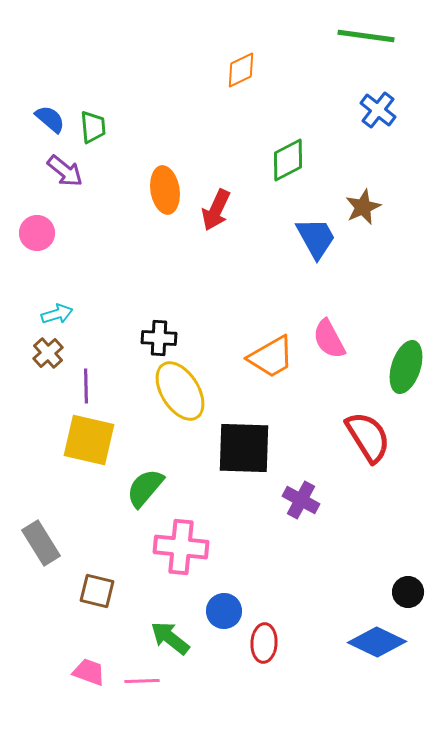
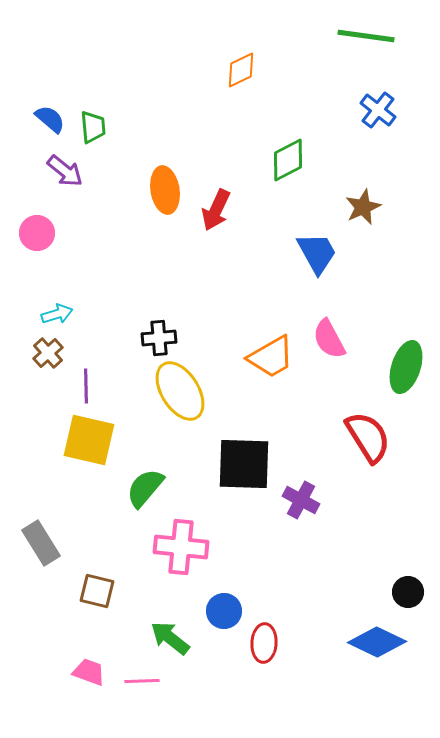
blue trapezoid: moved 1 px right, 15 px down
black cross: rotated 8 degrees counterclockwise
black square: moved 16 px down
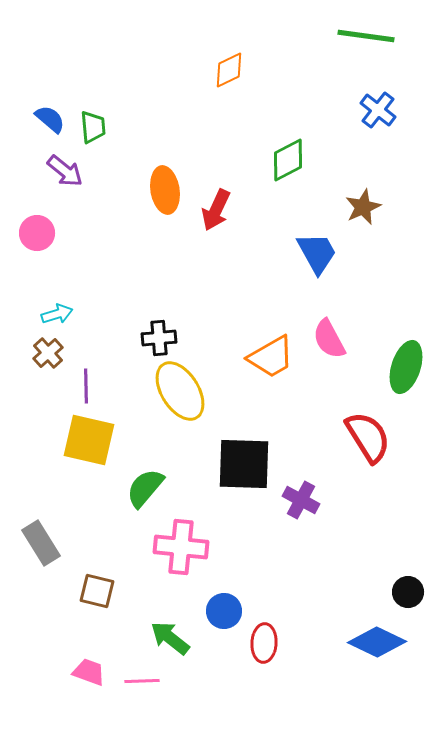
orange diamond: moved 12 px left
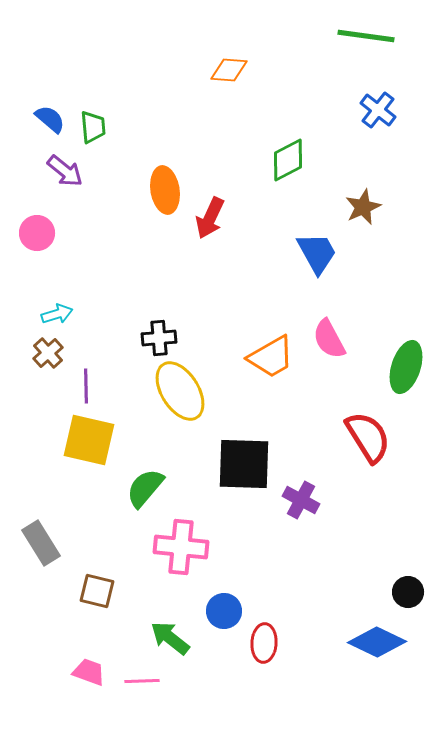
orange diamond: rotated 30 degrees clockwise
red arrow: moved 6 px left, 8 px down
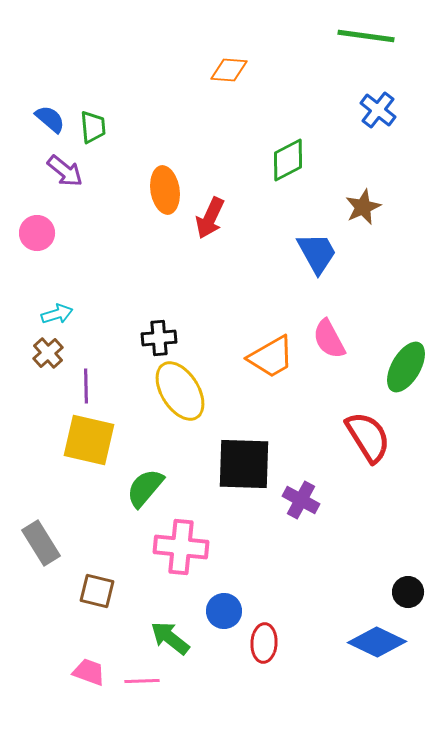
green ellipse: rotated 12 degrees clockwise
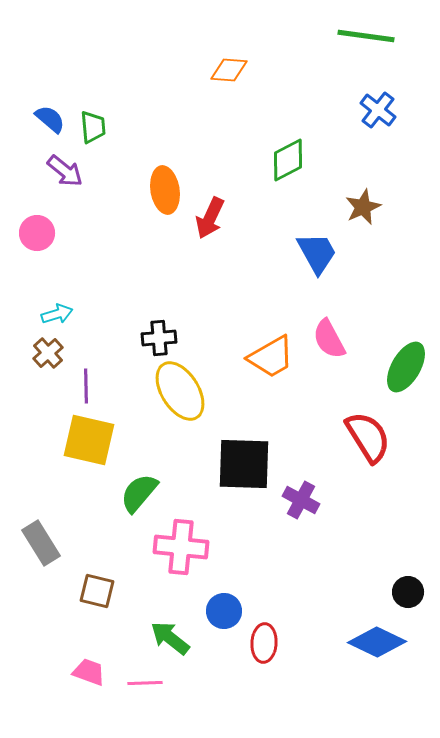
green semicircle: moved 6 px left, 5 px down
pink line: moved 3 px right, 2 px down
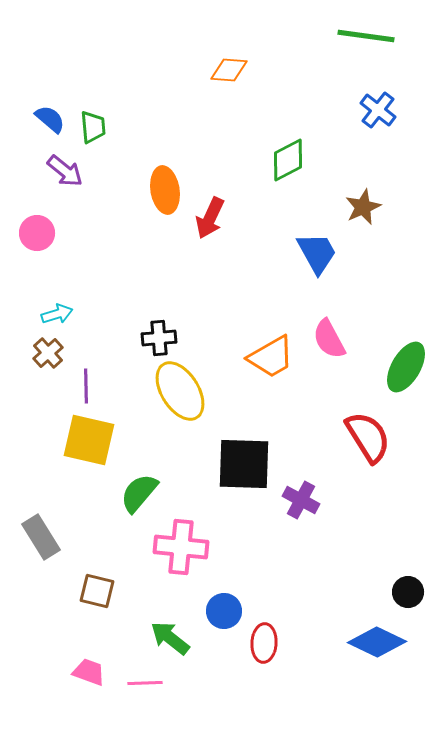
gray rectangle: moved 6 px up
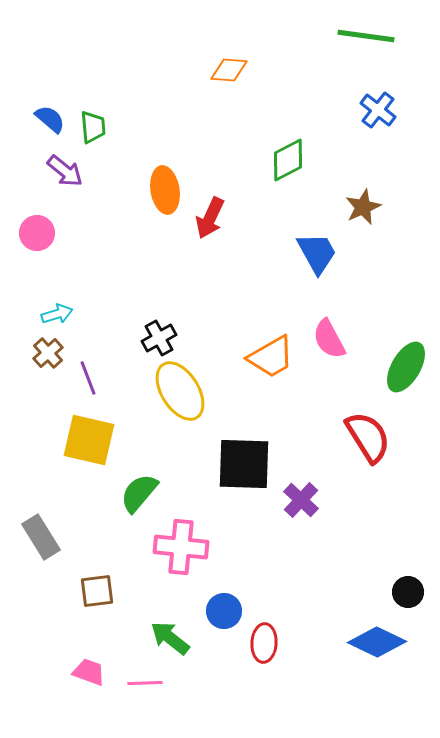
black cross: rotated 24 degrees counterclockwise
purple line: moved 2 px right, 8 px up; rotated 20 degrees counterclockwise
purple cross: rotated 15 degrees clockwise
brown square: rotated 21 degrees counterclockwise
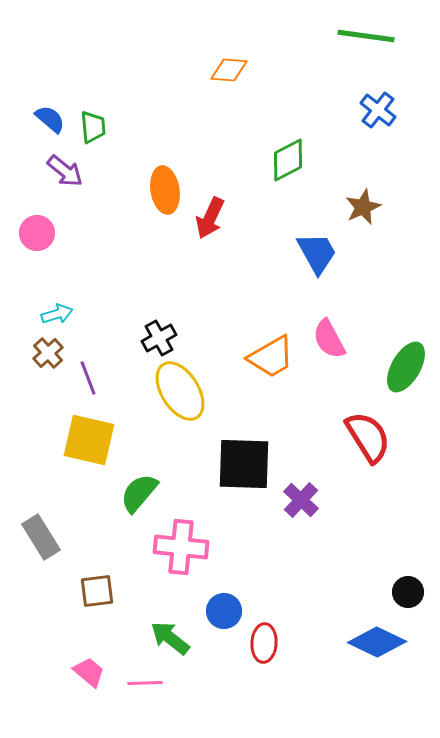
pink trapezoid: rotated 20 degrees clockwise
